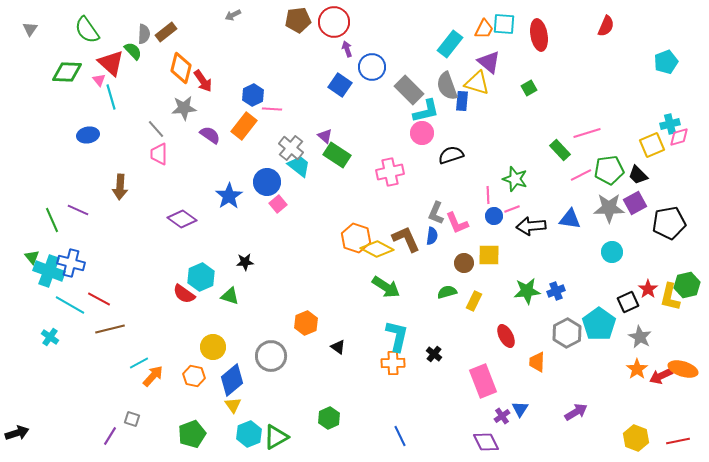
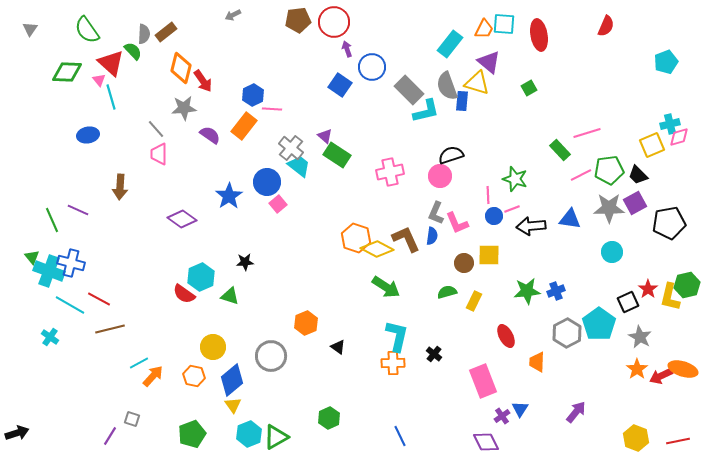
pink circle at (422, 133): moved 18 px right, 43 px down
purple arrow at (576, 412): rotated 20 degrees counterclockwise
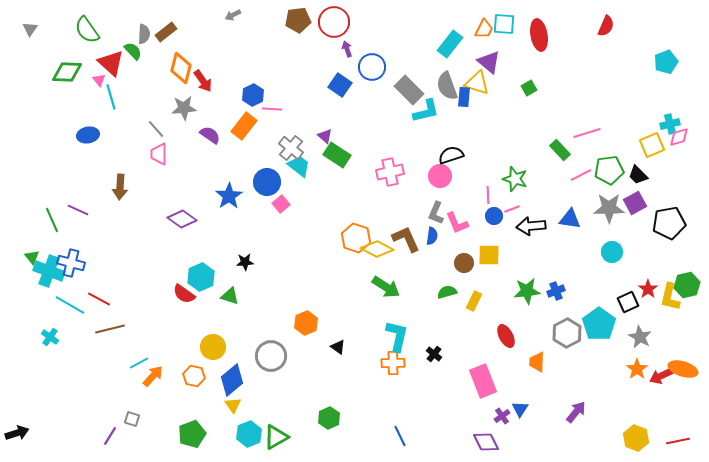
blue rectangle at (462, 101): moved 2 px right, 4 px up
pink square at (278, 204): moved 3 px right
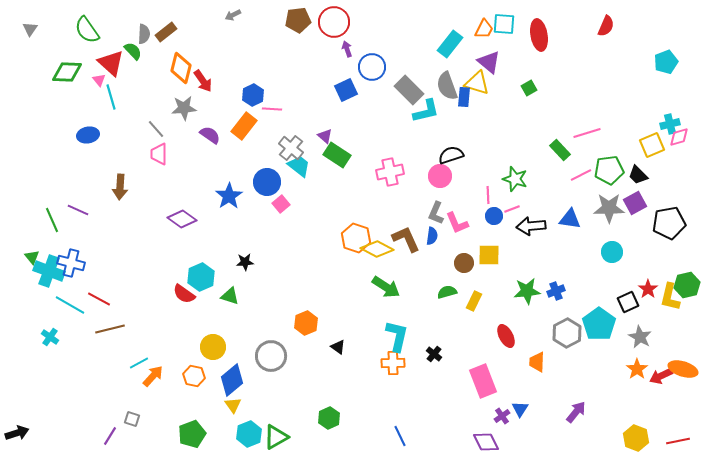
blue square at (340, 85): moved 6 px right, 5 px down; rotated 30 degrees clockwise
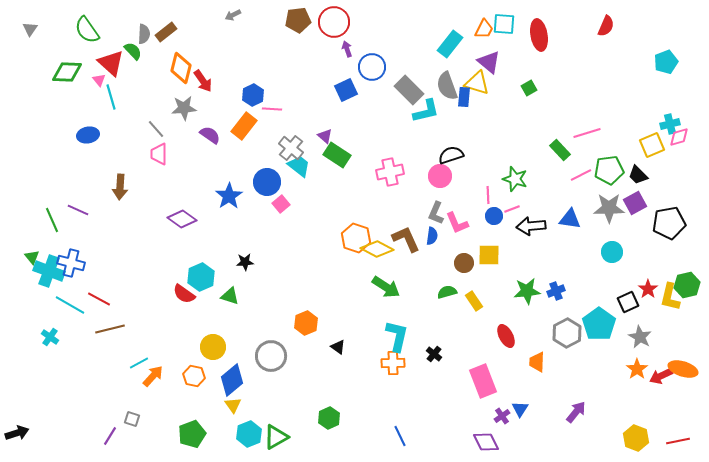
yellow rectangle at (474, 301): rotated 60 degrees counterclockwise
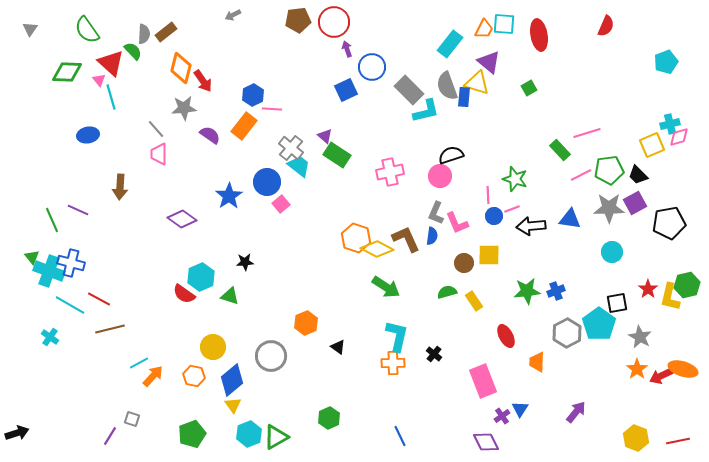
black square at (628, 302): moved 11 px left, 1 px down; rotated 15 degrees clockwise
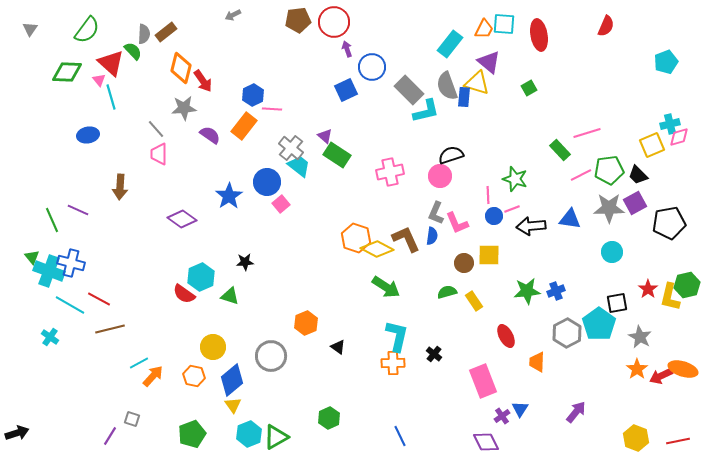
green semicircle at (87, 30): rotated 108 degrees counterclockwise
